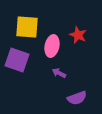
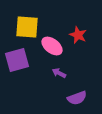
pink ellipse: rotated 65 degrees counterclockwise
purple square: rotated 35 degrees counterclockwise
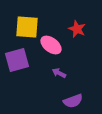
red star: moved 1 px left, 6 px up
pink ellipse: moved 1 px left, 1 px up
purple semicircle: moved 4 px left, 3 px down
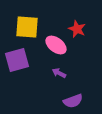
pink ellipse: moved 5 px right
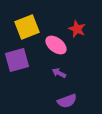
yellow square: rotated 25 degrees counterclockwise
purple semicircle: moved 6 px left
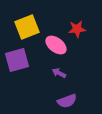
red star: rotated 30 degrees counterclockwise
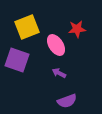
pink ellipse: rotated 20 degrees clockwise
purple square: rotated 35 degrees clockwise
